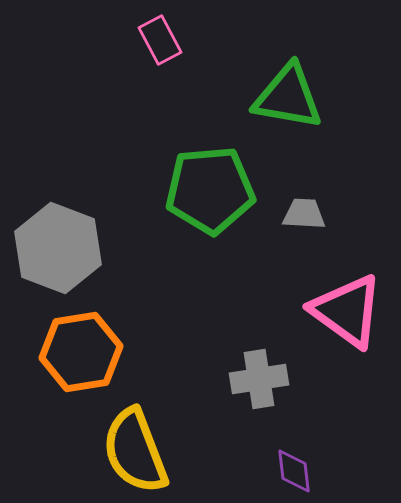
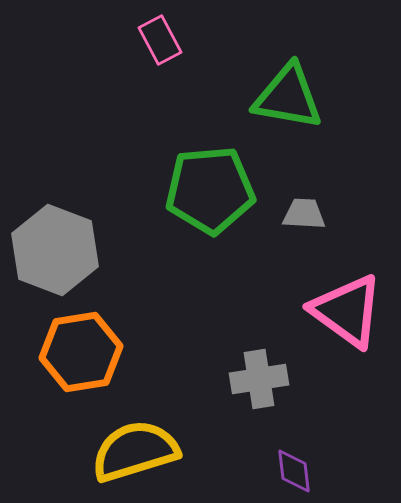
gray hexagon: moved 3 px left, 2 px down
yellow semicircle: rotated 94 degrees clockwise
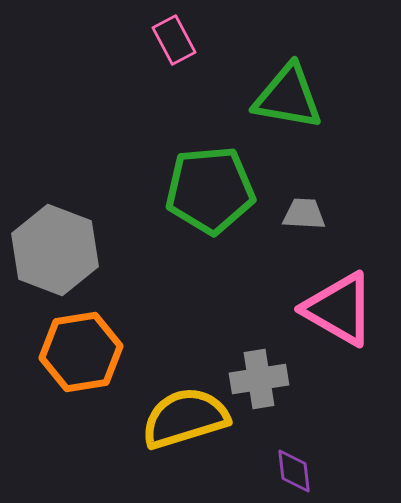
pink rectangle: moved 14 px right
pink triangle: moved 8 px left, 2 px up; rotated 6 degrees counterclockwise
yellow semicircle: moved 50 px right, 33 px up
